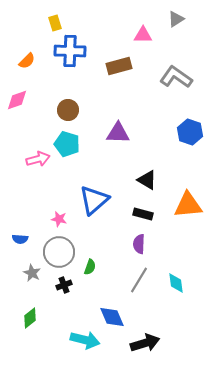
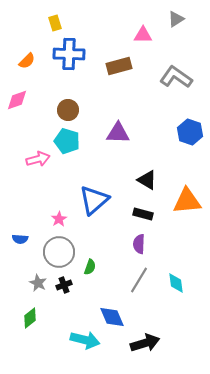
blue cross: moved 1 px left, 3 px down
cyan pentagon: moved 3 px up
orange triangle: moved 1 px left, 4 px up
pink star: rotated 28 degrees clockwise
gray star: moved 6 px right, 10 px down
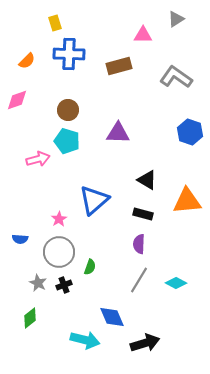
cyan diamond: rotated 55 degrees counterclockwise
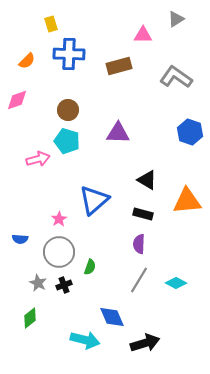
yellow rectangle: moved 4 px left, 1 px down
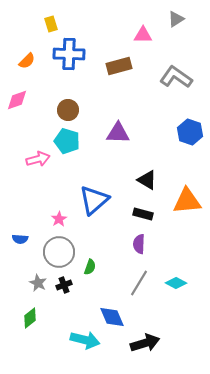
gray line: moved 3 px down
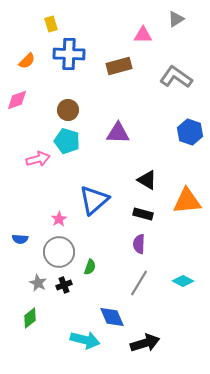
cyan diamond: moved 7 px right, 2 px up
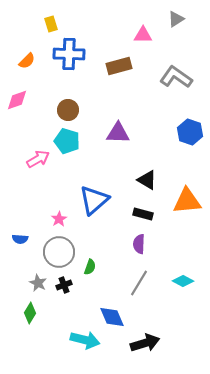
pink arrow: rotated 15 degrees counterclockwise
green diamond: moved 5 px up; rotated 20 degrees counterclockwise
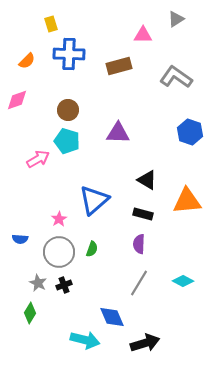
green semicircle: moved 2 px right, 18 px up
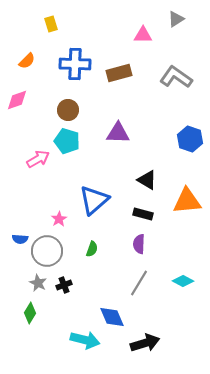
blue cross: moved 6 px right, 10 px down
brown rectangle: moved 7 px down
blue hexagon: moved 7 px down
gray circle: moved 12 px left, 1 px up
